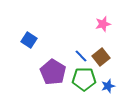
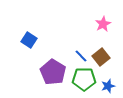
pink star: rotated 14 degrees counterclockwise
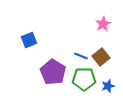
blue square: rotated 35 degrees clockwise
blue line: rotated 24 degrees counterclockwise
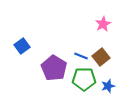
blue square: moved 7 px left, 6 px down; rotated 14 degrees counterclockwise
purple pentagon: moved 1 px right, 4 px up
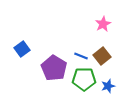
blue square: moved 3 px down
brown square: moved 1 px right, 1 px up
